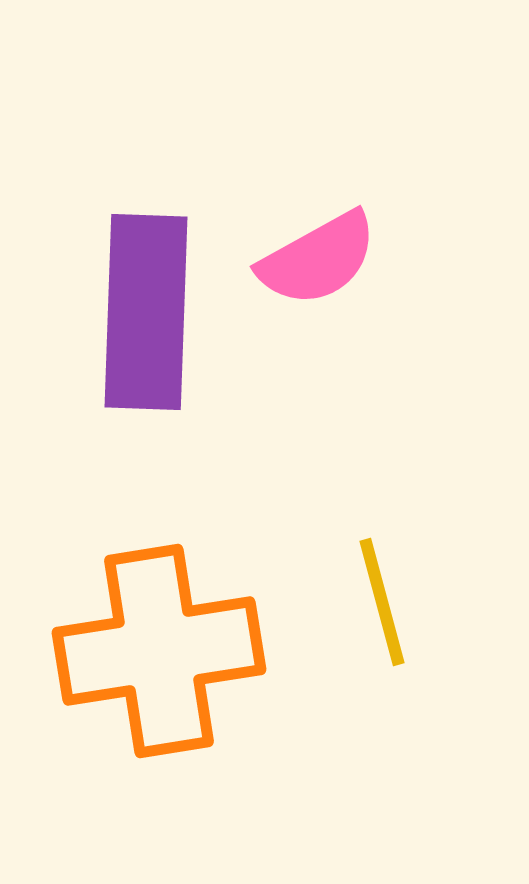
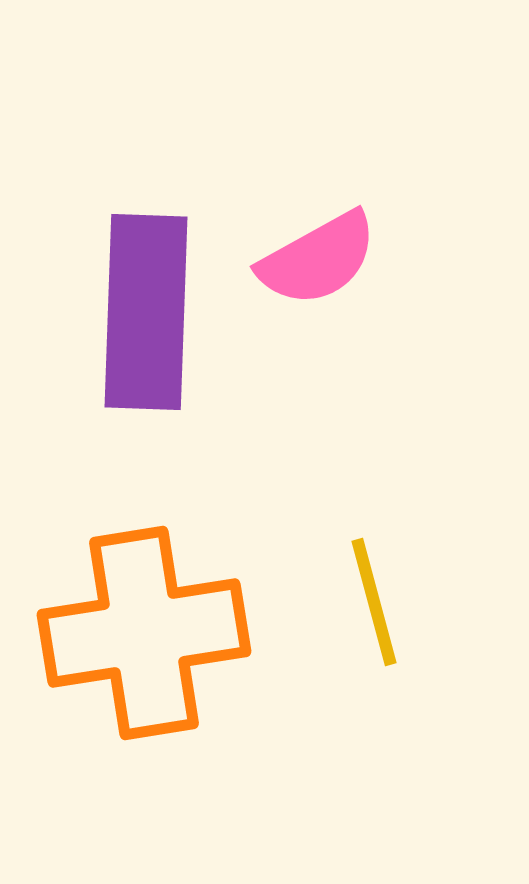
yellow line: moved 8 px left
orange cross: moved 15 px left, 18 px up
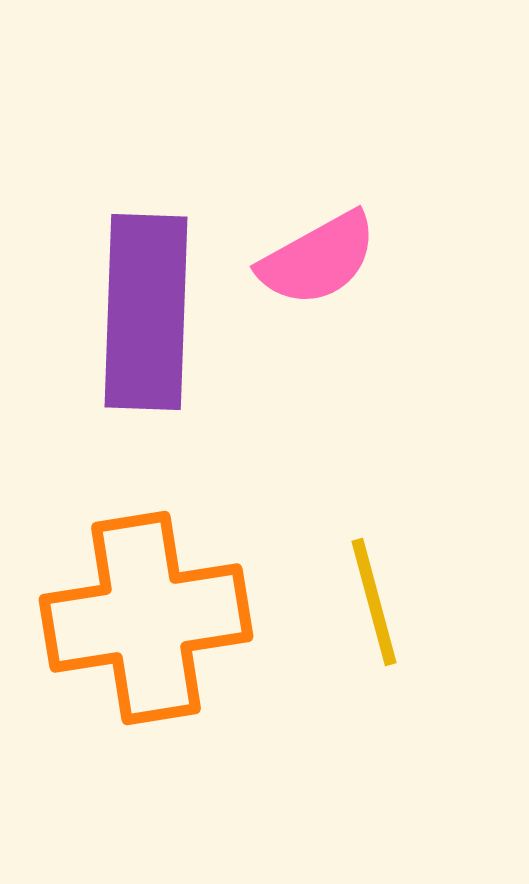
orange cross: moved 2 px right, 15 px up
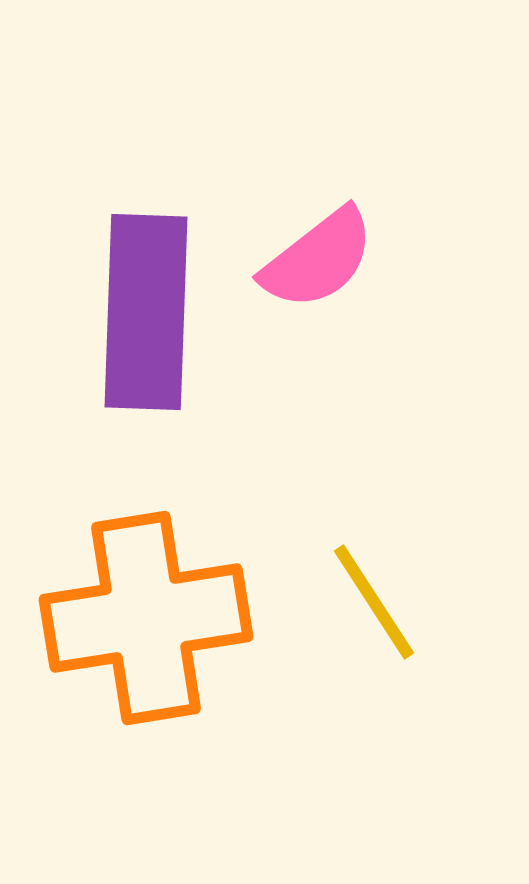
pink semicircle: rotated 9 degrees counterclockwise
yellow line: rotated 18 degrees counterclockwise
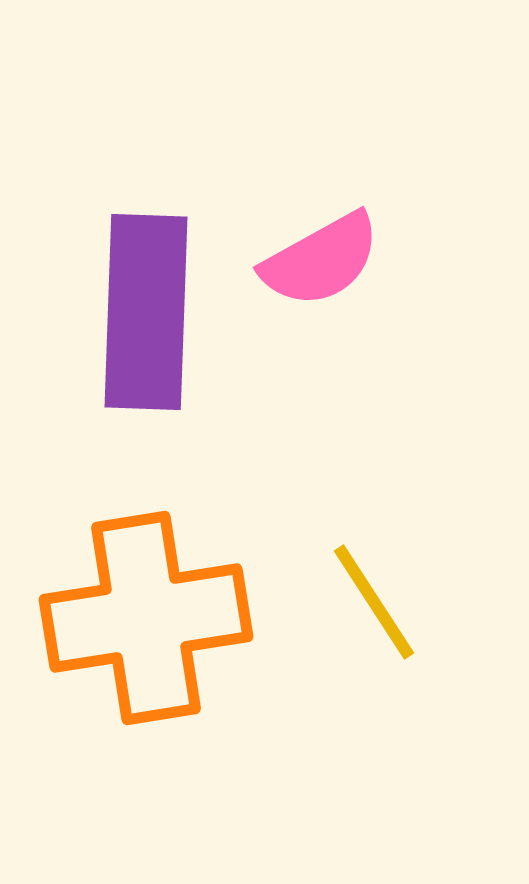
pink semicircle: moved 3 px right, 1 px down; rotated 9 degrees clockwise
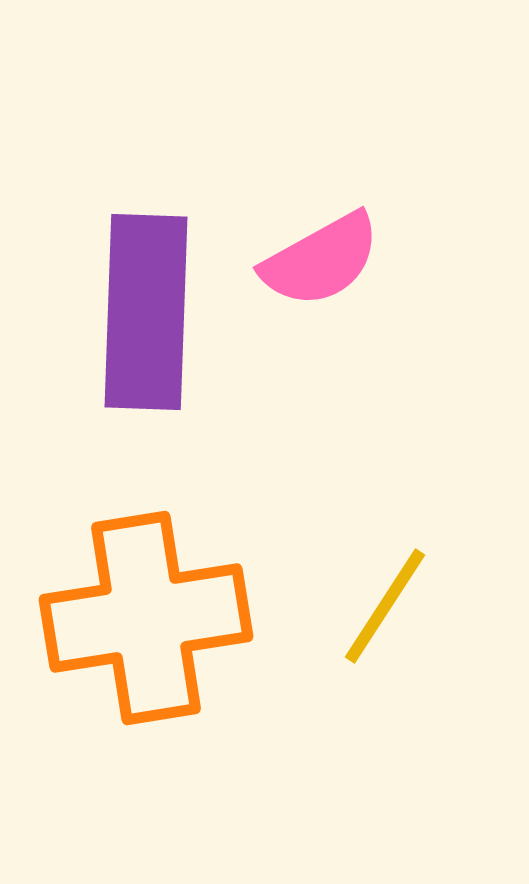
yellow line: moved 11 px right, 4 px down; rotated 66 degrees clockwise
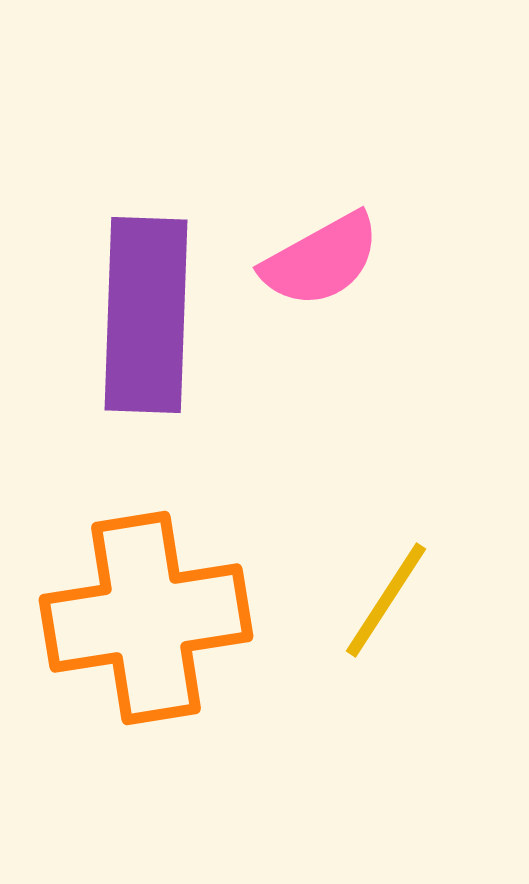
purple rectangle: moved 3 px down
yellow line: moved 1 px right, 6 px up
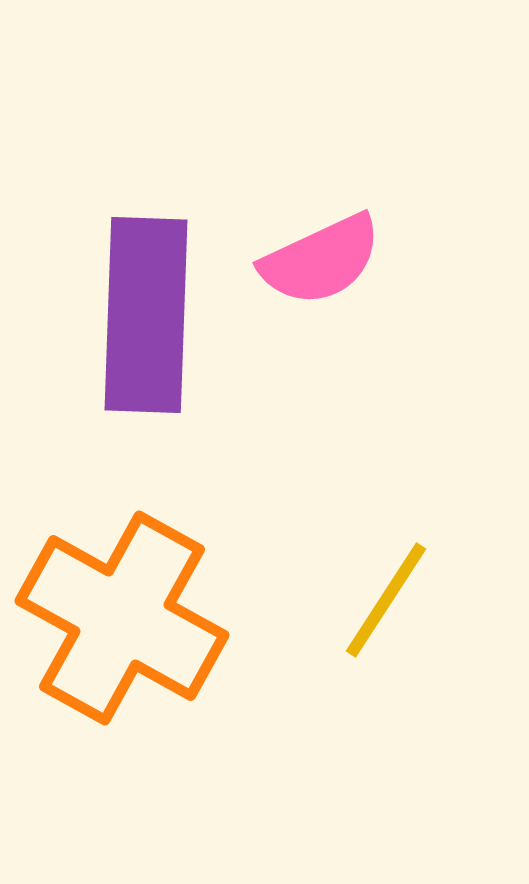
pink semicircle: rotated 4 degrees clockwise
orange cross: moved 24 px left; rotated 38 degrees clockwise
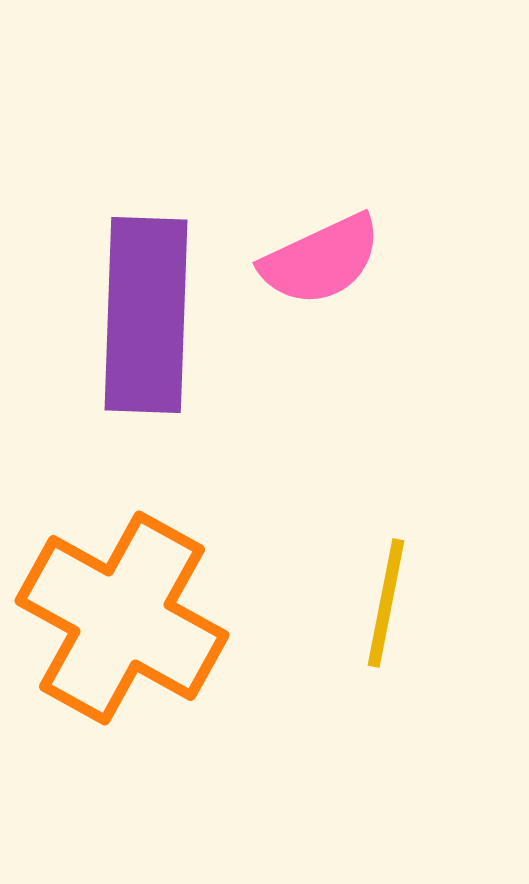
yellow line: moved 3 px down; rotated 22 degrees counterclockwise
